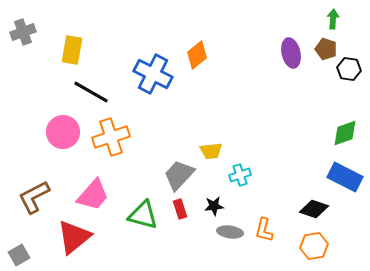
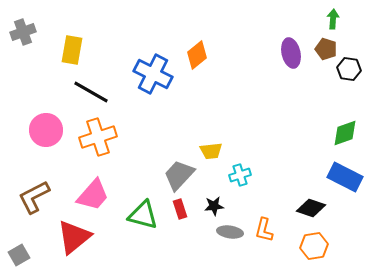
pink circle: moved 17 px left, 2 px up
orange cross: moved 13 px left
black diamond: moved 3 px left, 1 px up
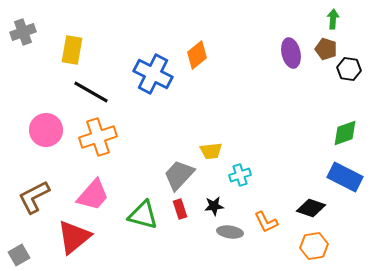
orange L-shape: moved 2 px right, 8 px up; rotated 40 degrees counterclockwise
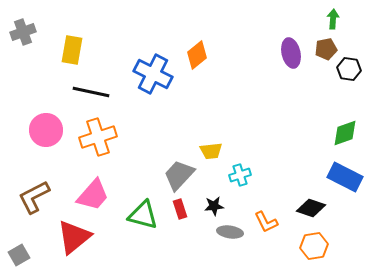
brown pentagon: rotated 30 degrees counterclockwise
black line: rotated 18 degrees counterclockwise
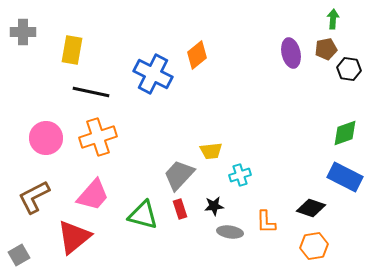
gray cross: rotated 20 degrees clockwise
pink circle: moved 8 px down
orange L-shape: rotated 25 degrees clockwise
